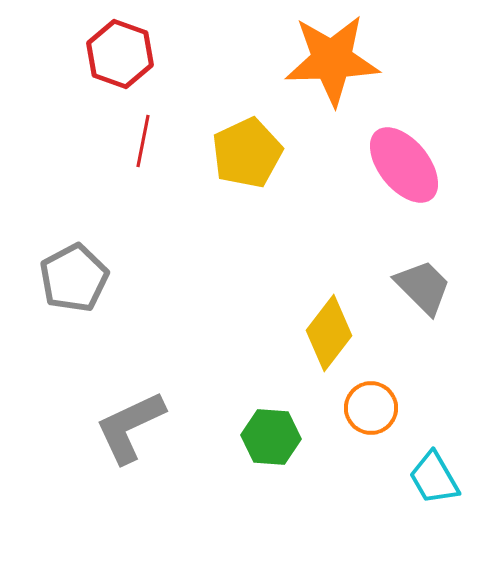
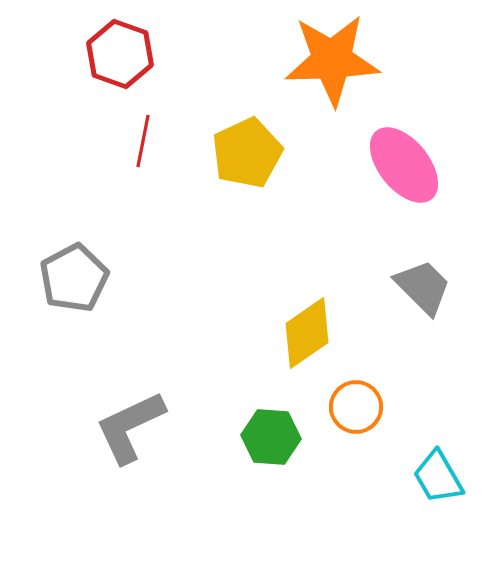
yellow diamond: moved 22 px left; rotated 18 degrees clockwise
orange circle: moved 15 px left, 1 px up
cyan trapezoid: moved 4 px right, 1 px up
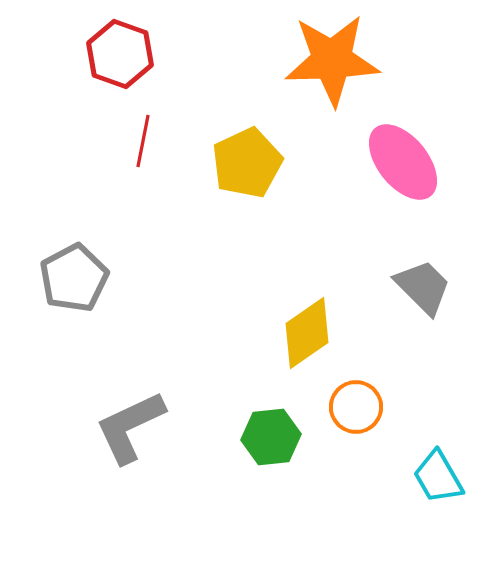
yellow pentagon: moved 10 px down
pink ellipse: moved 1 px left, 3 px up
green hexagon: rotated 10 degrees counterclockwise
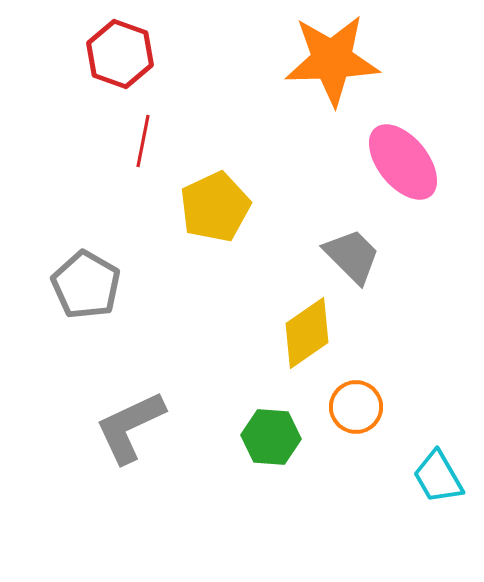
yellow pentagon: moved 32 px left, 44 px down
gray pentagon: moved 12 px right, 7 px down; rotated 14 degrees counterclockwise
gray trapezoid: moved 71 px left, 31 px up
green hexagon: rotated 10 degrees clockwise
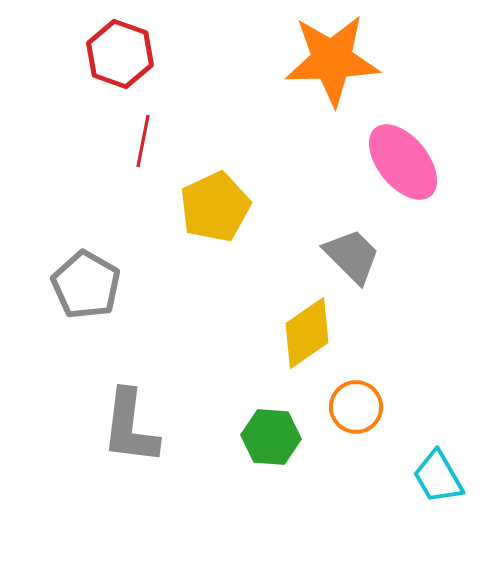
gray L-shape: rotated 58 degrees counterclockwise
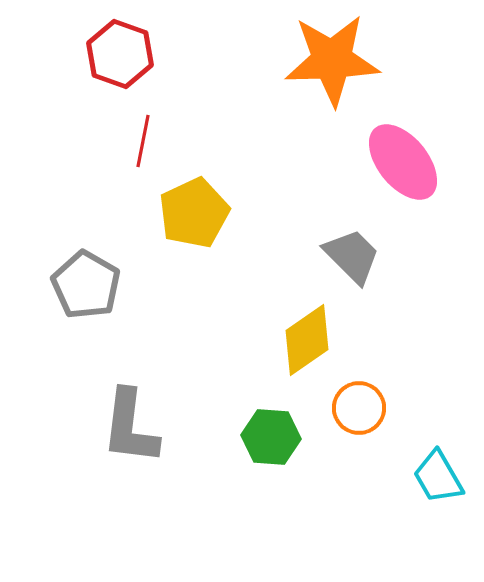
yellow pentagon: moved 21 px left, 6 px down
yellow diamond: moved 7 px down
orange circle: moved 3 px right, 1 px down
